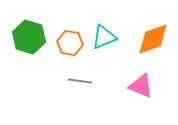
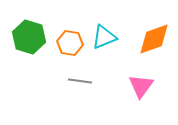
orange diamond: moved 1 px right
pink triangle: rotated 44 degrees clockwise
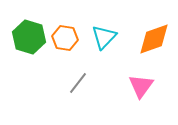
cyan triangle: rotated 24 degrees counterclockwise
orange hexagon: moved 5 px left, 5 px up
gray line: moved 2 px left, 2 px down; rotated 60 degrees counterclockwise
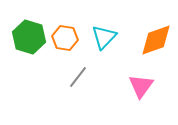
orange diamond: moved 2 px right, 1 px down
gray line: moved 6 px up
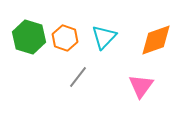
orange hexagon: rotated 10 degrees clockwise
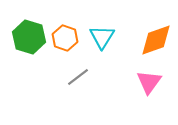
cyan triangle: moved 2 px left; rotated 12 degrees counterclockwise
gray line: rotated 15 degrees clockwise
pink triangle: moved 8 px right, 4 px up
